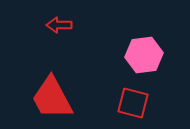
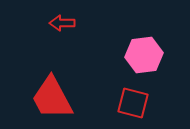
red arrow: moved 3 px right, 2 px up
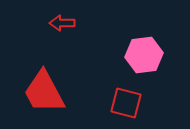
red trapezoid: moved 8 px left, 6 px up
red square: moved 7 px left
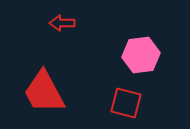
pink hexagon: moved 3 px left
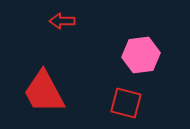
red arrow: moved 2 px up
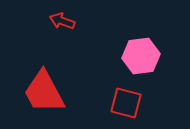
red arrow: rotated 20 degrees clockwise
pink hexagon: moved 1 px down
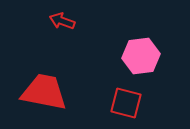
red trapezoid: rotated 129 degrees clockwise
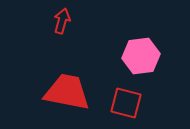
red arrow: rotated 85 degrees clockwise
red trapezoid: moved 23 px right
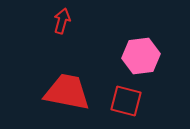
red square: moved 2 px up
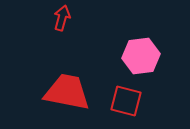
red arrow: moved 3 px up
